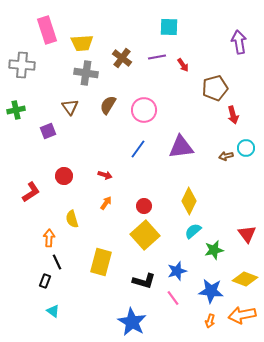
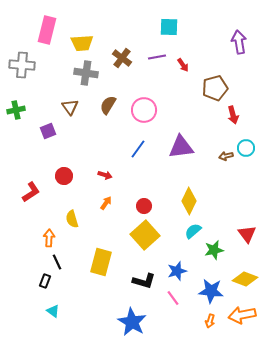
pink rectangle at (47, 30): rotated 32 degrees clockwise
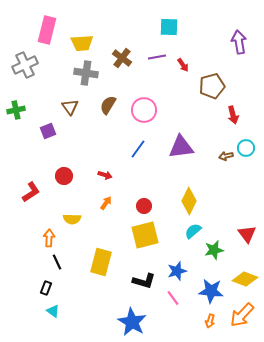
gray cross at (22, 65): moved 3 px right; rotated 30 degrees counterclockwise
brown pentagon at (215, 88): moved 3 px left, 2 px up
yellow semicircle at (72, 219): rotated 72 degrees counterclockwise
yellow square at (145, 235): rotated 28 degrees clockwise
black rectangle at (45, 281): moved 1 px right, 7 px down
orange arrow at (242, 315): rotated 36 degrees counterclockwise
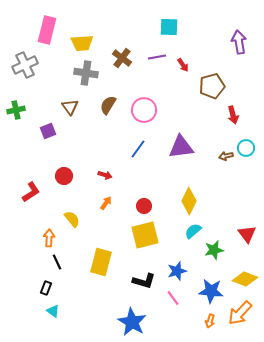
yellow semicircle at (72, 219): rotated 132 degrees counterclockwise
orange arrow at (242, 315): moved 2 px left, 2 px up
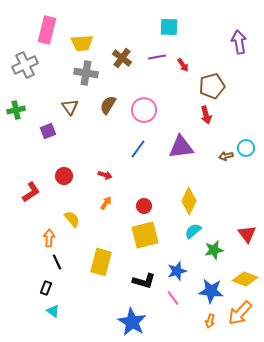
red arrow at (233, 115): moved 27 px left
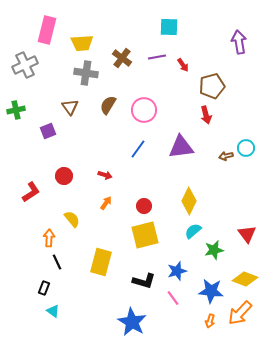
black rectangle at (46, 288): moved 2 px left
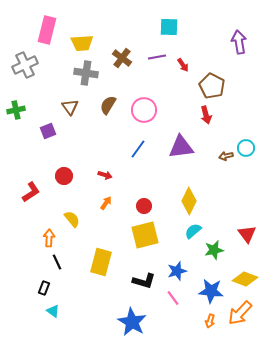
brown pentagon at (212, 86): rotated 30 degrees counterclockwise
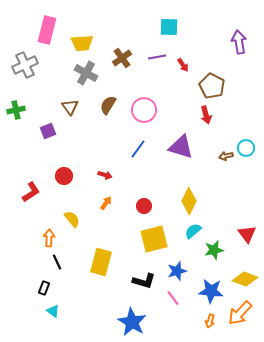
brown cross at (122, 58): rotated 18 degrees clockwise
gray cross at (86, 73): rotated 20 degrees clockwise
purple triangle at (181, 147): rotated 24 degrees clockwise
yellow square at (145, 235): moved 9 px right, 4 px down
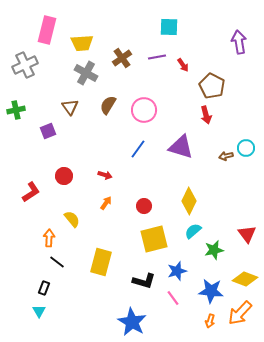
black line at (57, 262): rotated 28 degrees counterclockwise
cyan triangle at (53, 311): moved 14 px left; rotated 24 degrees clockwise
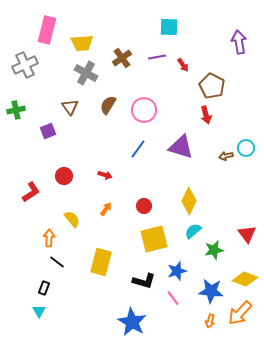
orange arrow at (106, 203): moved 6 px down
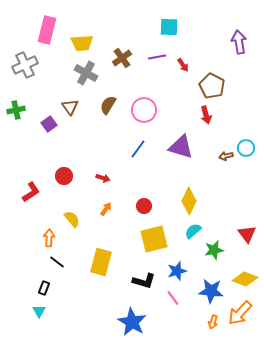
purple square at (48, 131): moved 1 px right, 7 px up; rotated 14 degrees counterclockwise
red arrow at (105, 175): moved 2 px left, 3 px down
orange arrow at (210, 321): moved 3 px right, 1 px down
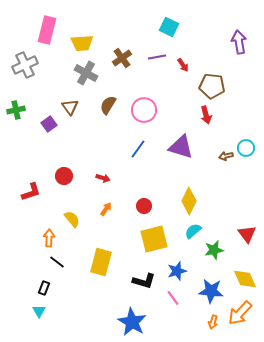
cyan square at (169, 27): rotated 24 degrees clockwise
brown pentagon at (212, 86): rotated 20 degrees counterclockwise
red L-shape at (31, 192): rotated 15 degrees clockwise
yellow diamond at (245, 279): rotated 45 degrees clockwise
